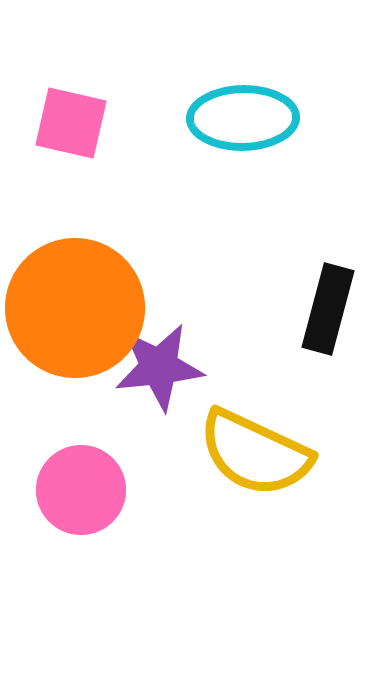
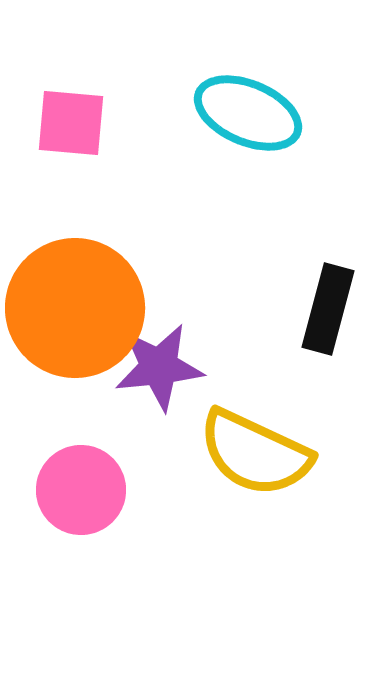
cyan ellipse: moved 5 px right, 5 px up; rotated 24 degrees clockwise
pink square: rotated 8 degrees counterclockwise
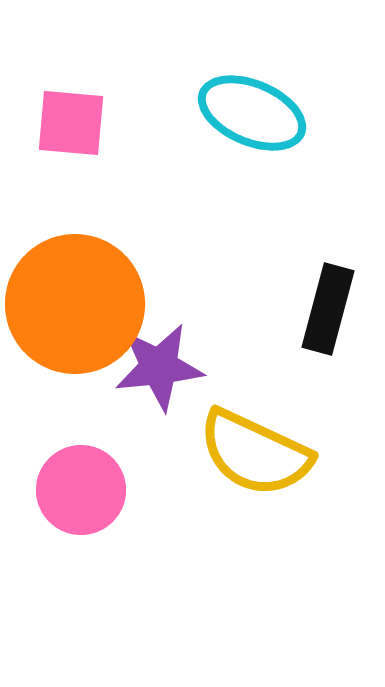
cyan ellipse: moved 4 px right
orange circle: moved 4 px up
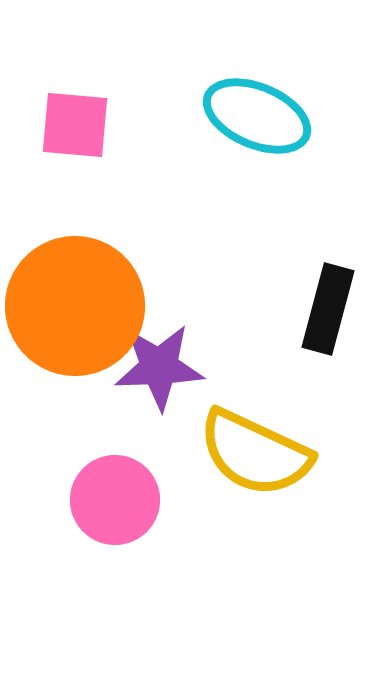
cyan ellipse: moved 5 px right, 3 px down
pink square: moved 4 px right, 2 px down
orange circle: moved 2 px down
purple star: rotated 4 degrees clockwise
pink circle: moved 34 px right, 10 px down
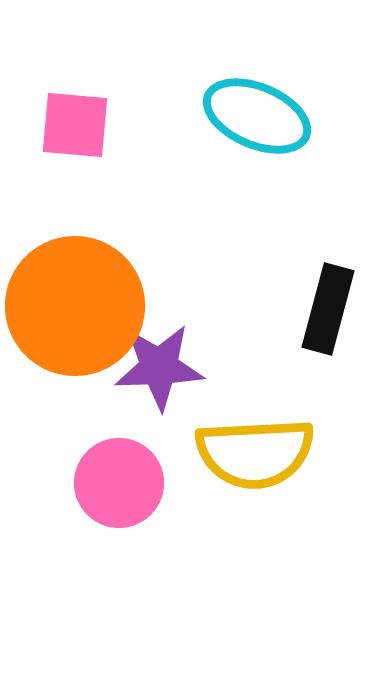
yellow semicircle: rotated 28 degrees counterclockwise
pink circle: moved 4 px right, 17 px up
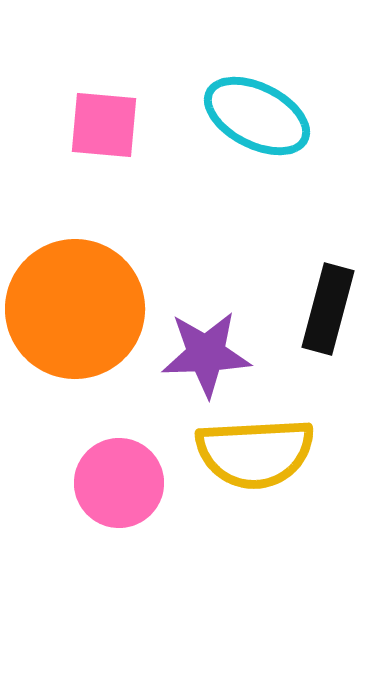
cyan ellipse: rotated 4 degrees clockwise
pink square: moved 29 px right
orange circle: moved 3 px down
purple star: moved 47 px right, 13 px up
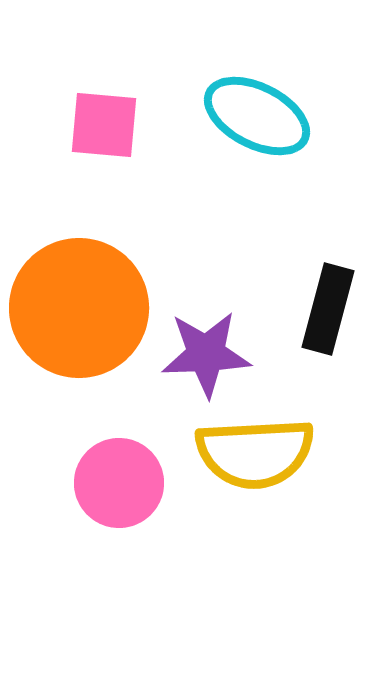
orange circle: moved 4 px right, 1 px up
